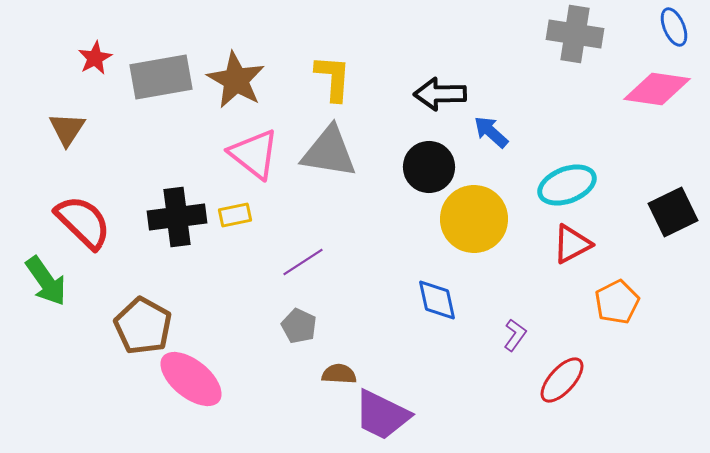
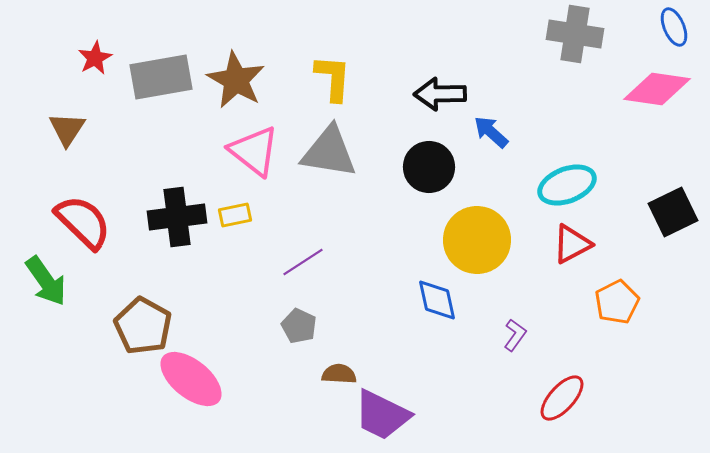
pink triangle: moved 3 px up
yellow circle: moved 3 px right, 21 px down
red ellipse: moved 18 px down
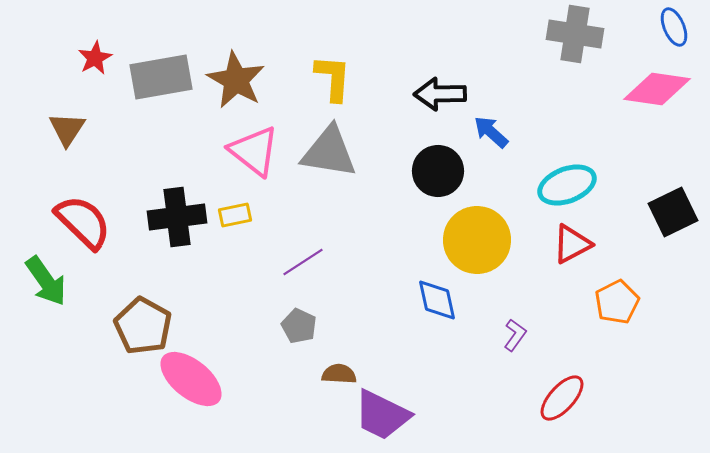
black circle: moved 9 px right, 4 px down
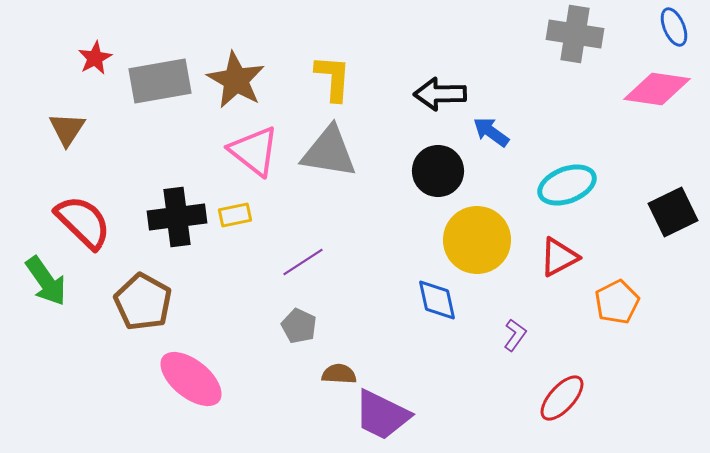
gray rectangle: moved 1 px left, 4 px down
blue arrow: rotated 6 degrees counterclockwise
red triangle: moved 13 px left, 13 px down
brown pentagon: moved 24 px up
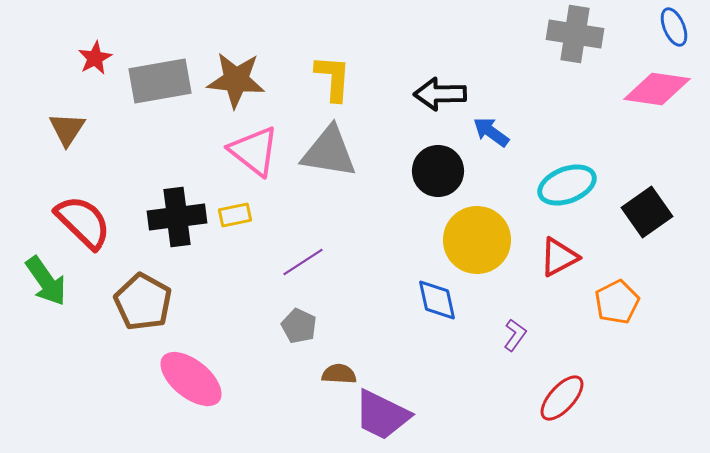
brown star: rotated 24 degrees counterclockwise
black square: moved 26 px left; rotated 9 degrees counterclockwise
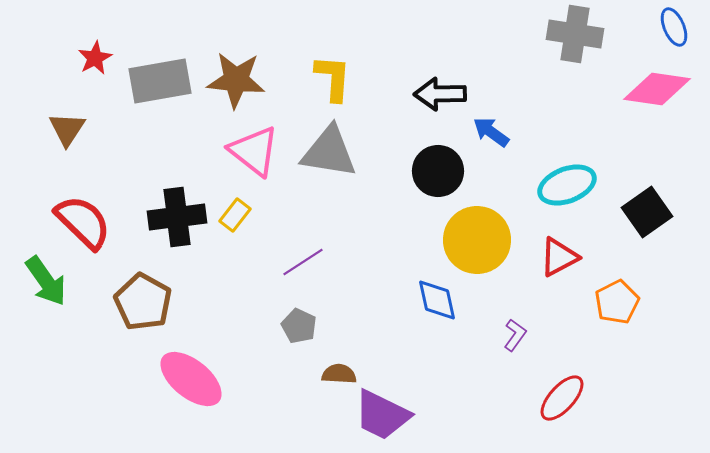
yellow rectangle: rotated 40 degrees counterclockwise
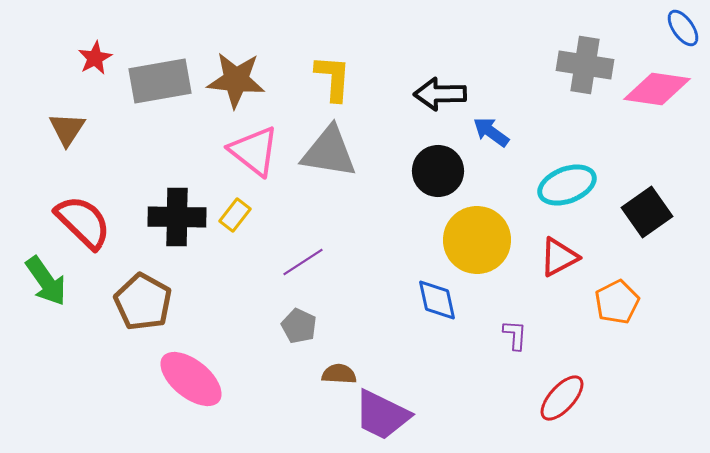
blue ellipse: moved 9 px right, 1 px down; rotated 12 degrees counterclockwise
gray cross: moved 10 px right, 31 px down
black cross: rotated 8 degrees clockwise
purple L-shape: rotated 32 degrees counterclockwise
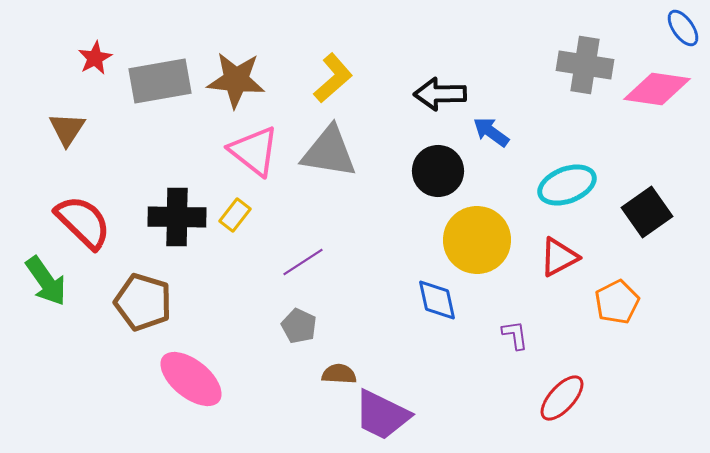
yellow L-shape: rotated 45 degrees clockwise
brown pentagon: rotated 12 degrees counterclockwise
purple L-shape: rotated 12 degrees counterclockwise
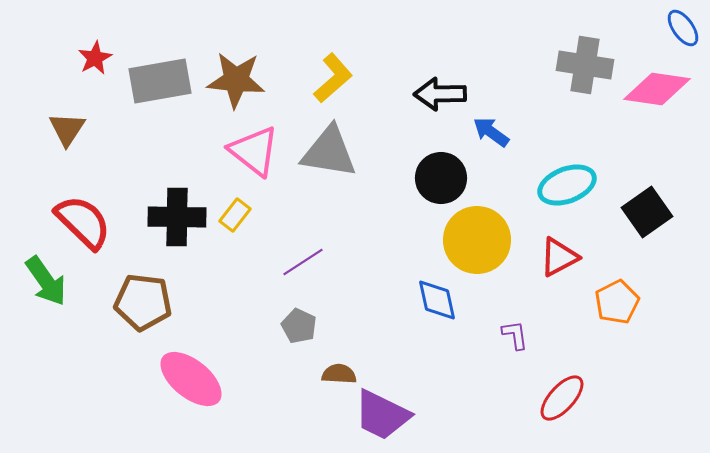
black circle: moved 3 px right, 7 px down
brown pentagon: rotated 10 degrees counterclockwise
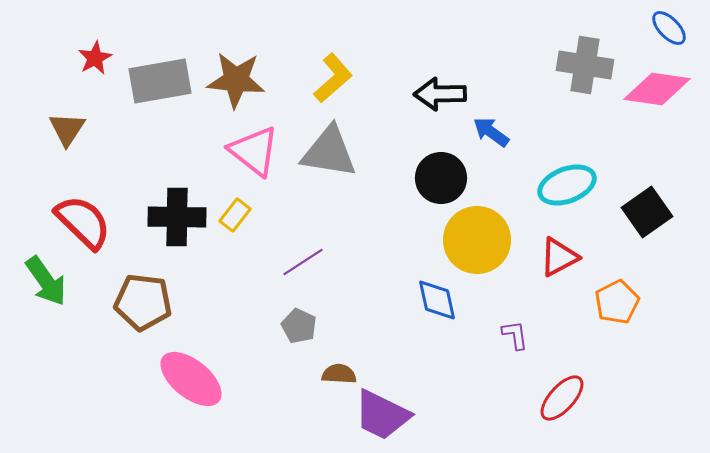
blue ellipse: moved 14 px left; rotated 9 degrees counterclockwise
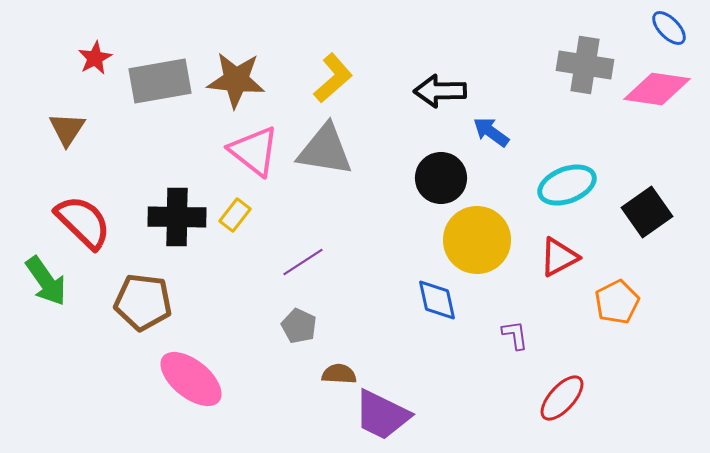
black arrow: moved 3 px up
gray triangle: moved 4 px left, 2 px up
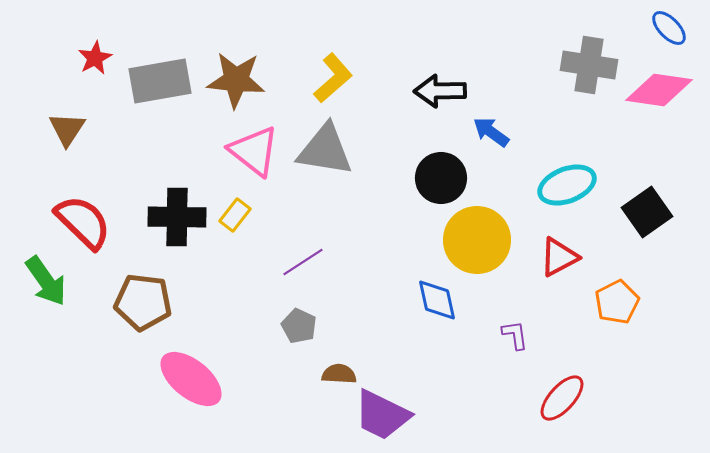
gray cross: moved 4 px right
pink diamond: moved 2 px right, 1 px down
